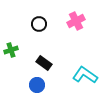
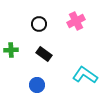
green cross: rotated 16 degrees clockwise
black rectangle: moved 9 px up
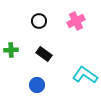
black circle: moved 3 px up
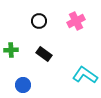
blue circle: moved 14 px left
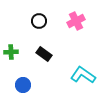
green cross: moved 2 px down
cyan L-shape: moved 2 px left
